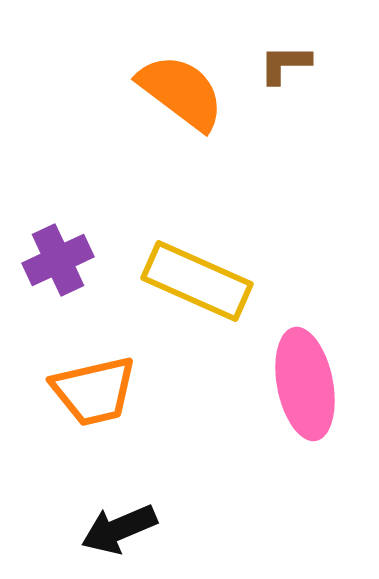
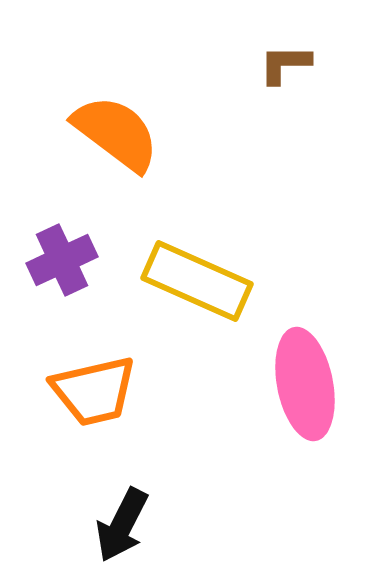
orange semicircle: moved 65 px left, 41 px down
purple cross: moved 4 px right
black arrow: moved 3 px right, 4 px up; rotated 40 degrees counterclockwise
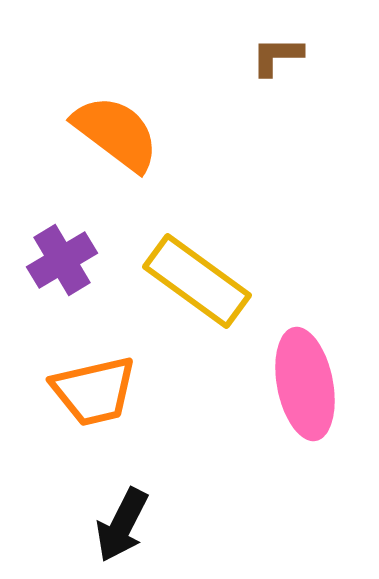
brown L-shape: moved 8 px left, 8 px up
purple cross: rotated 6 degrees counterclockwise
yellow rectangle: rotated 12 degrees clockwise
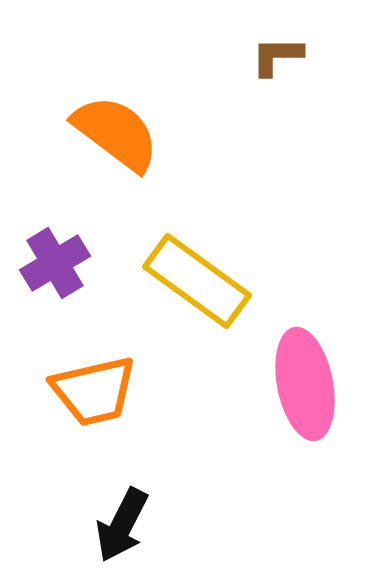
purple cross: moved 7 px left, 3 px down
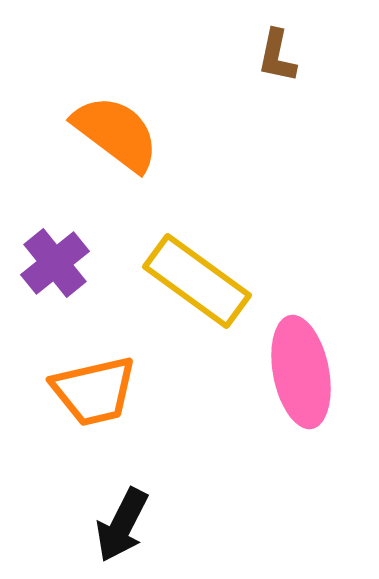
brown L-shape: rotated 78 degrees counterclockwise
purple cross: rotated 8 degrees counterclockwise
pink ellipse: moved 4 px left, 12 px up
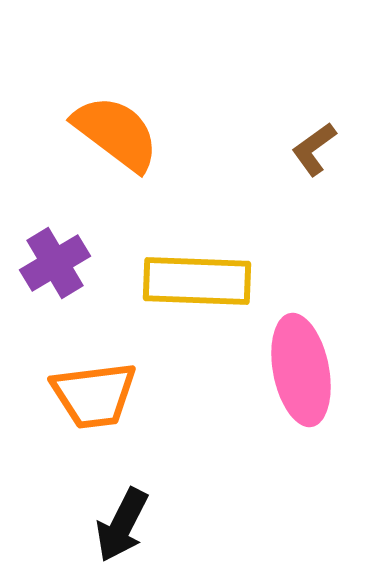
brown L-shape: moved 37 px right, 93 px down; rotated 42 degrees clockwise
purple cross: rotated 8 degrees clockwise
yellow rectangle: rotated 34 degrees counterclockwise
pink ellipse: moved 2 px up
orange trapezoid: moved 4 px down; rotated 6 degrees clockwise
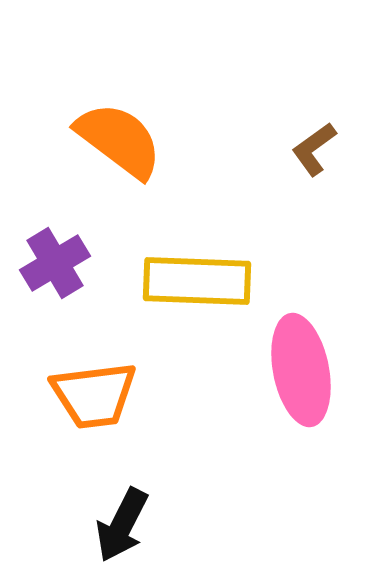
orange semicircle: moved 3 px right, 7 px down
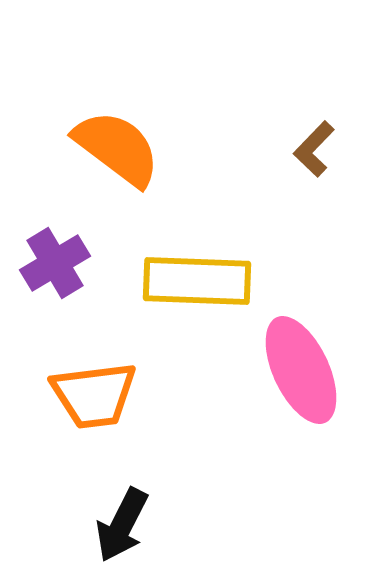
orange semicircle: moved 2 px left, 8 px down
brown L-shape: rotated 10 degrees counterclockwise
pink ellipse: rotated 14 degrees counterclockwise
